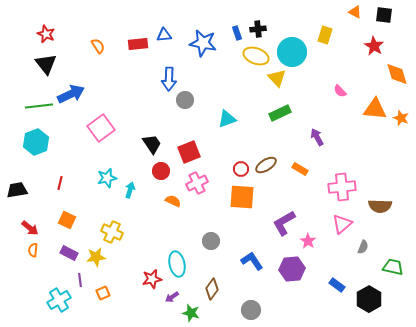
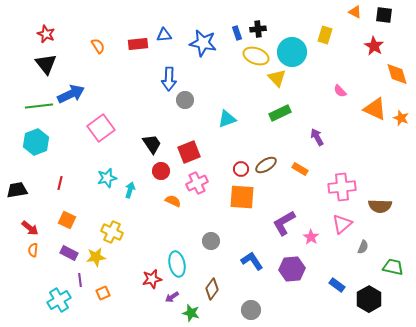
orange triangle at (375, 109): rotated 20 degrees clockwise
pink star at (308, 241): moved 3 px right, 4 px up
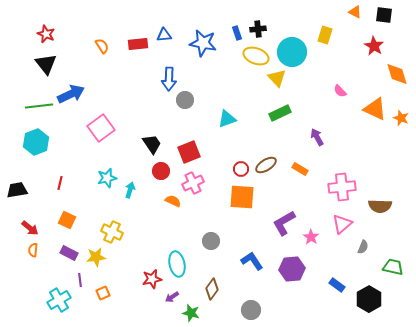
orange semicircle at (98, 46): moved 4 px right
pink cross at (197, 183): moved 4 px left
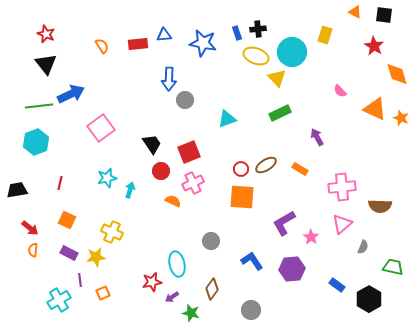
red star at (152, 279): moved 3 px down
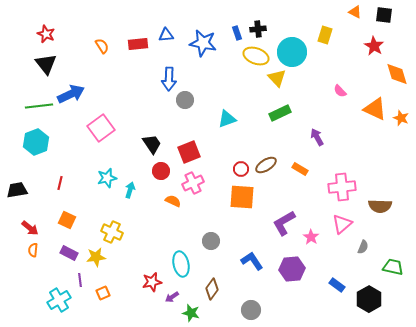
blue triangle at (164, 35): moved 2 px right
cyan ellipse at (177, 264): moved 4 px right
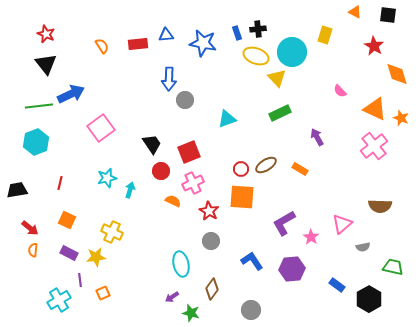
black square at (384, 15): moved 4 px right
pink cross at (342, 187): moved 32 px right, 41 px up; rotated 32 degrees counterclockwise
gray semicircle at (363, 247): rotated 56 degrees clockwise
red star at (152, 282): moved 57 px right, 71 px up; rotated 30 degrees counterclockwise
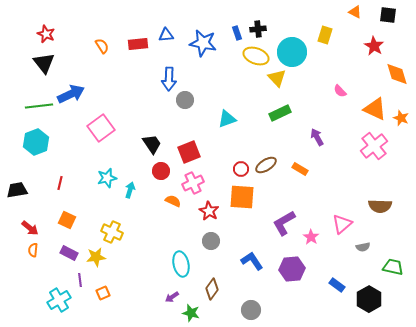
black triangle at (46, 64): moved 2 px left, 1 px up
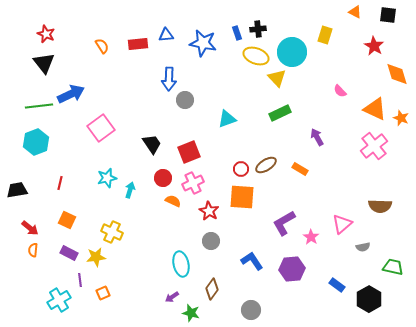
red circle at (161, 171): moved 2 px right, 7 px down
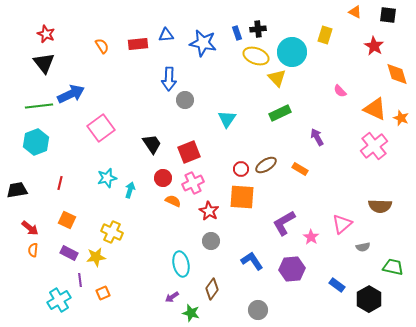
cyan triangle at (227, 119): rotated 36 degrees counterclockwise
gray circle at (251, 310): moved 7 px right
